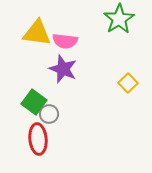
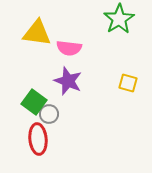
pink semicircle: moved 4 px right, 7 px down
purple star: moved 5 px right, 12 px down
yellow square: rotated 30 degrees counterclockwise
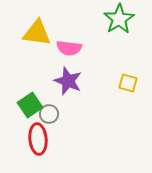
green square: moved 4 px left, 3 px down; rotated 20 degrees clockwise
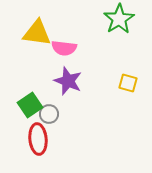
pink semicircle: moved 5 px left
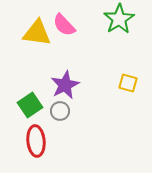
pink semicircle: moved 23 px up; rotated 40 degrees clockwise
purple star: moved 3 px left, 4 px down; rotated 24 degrees clockwise
gray circle: moved 11 px right, 3 px up
red ellipse: moved 2 px left, 2 px down
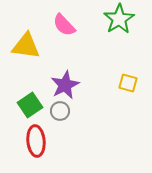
yellow triangle: moved 11 px left, 13 px down
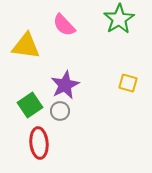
red ellipse: moved 3 px right, 2 px down
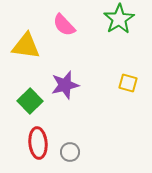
purple star: rotated 12 degrees clockwise
green square: moved 4 px up; rotated 10 degrees counterclockwise
gray circle: moved 10 px right, 41 px down
red ellipse: moved 1 px left
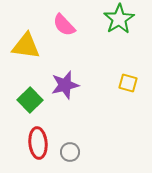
green square: moved 1 px up
